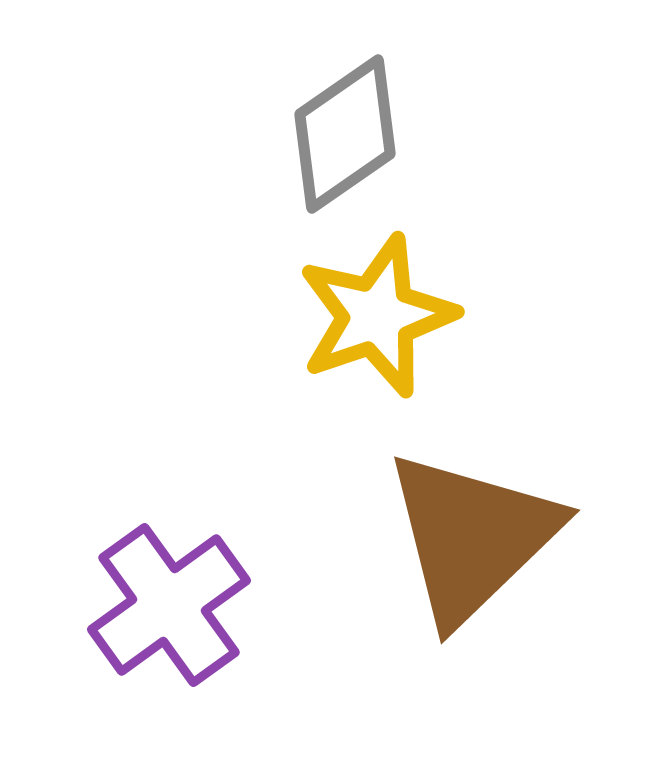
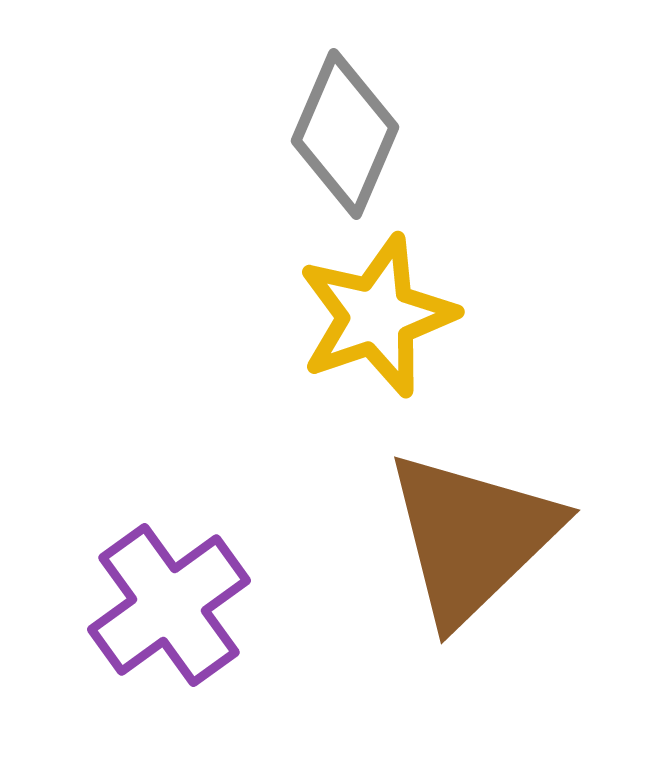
gray diamond: rotated 32 degrees counterclockwise
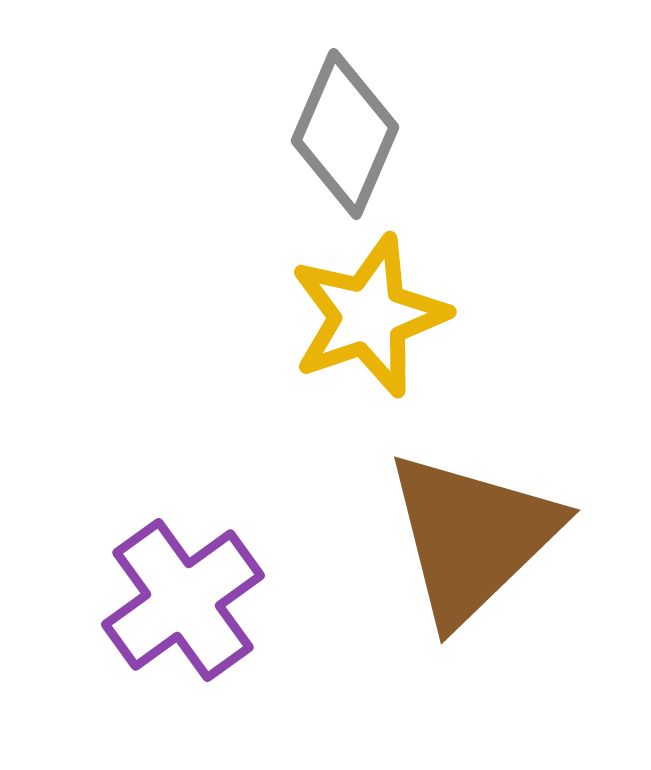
yellow star: moved 8 px left
purple cross: moved 14 px right, 5 px up
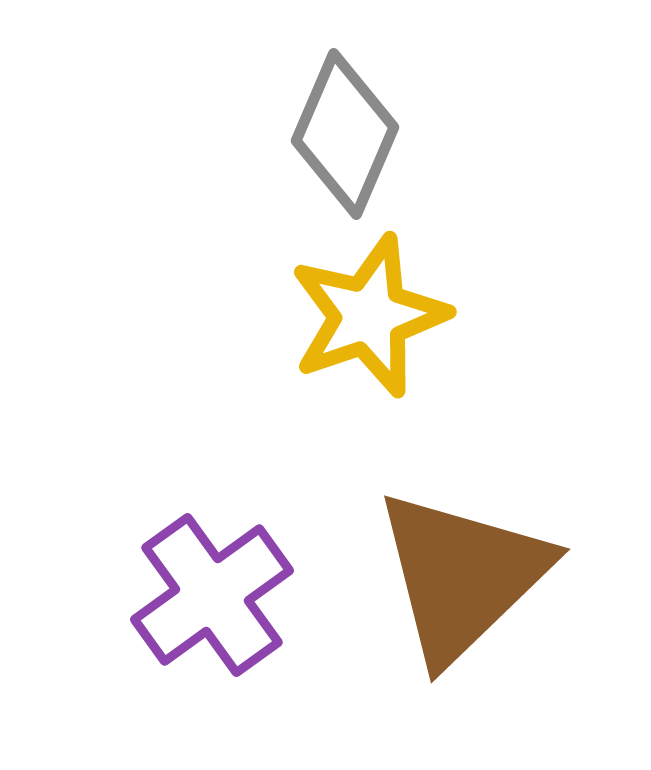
brown triangle: moved 10 px left, 39 px down
purple cross: moved 29 px right, 5 px up
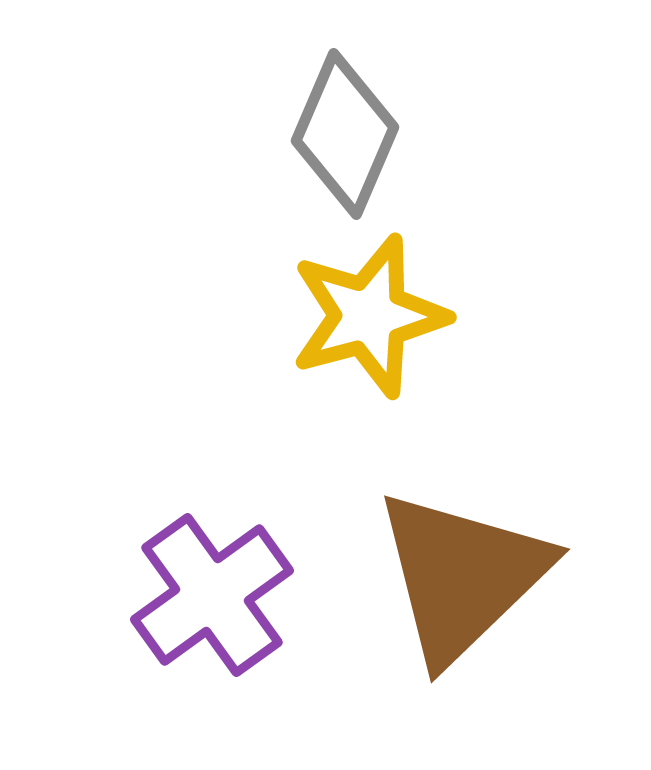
yellow star: rotated 4 degrees clockwise
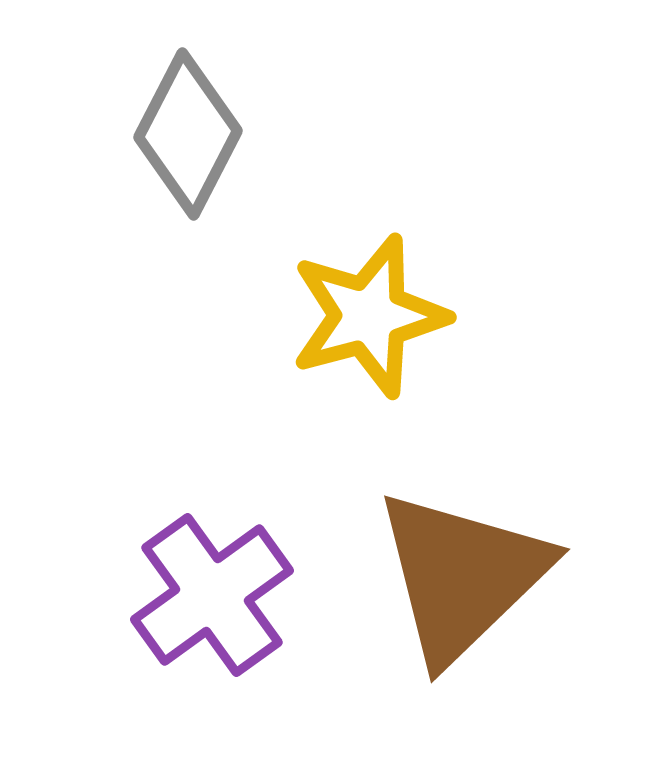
gray diamond: moved 157 px left; rotated 4 degrees clockwise
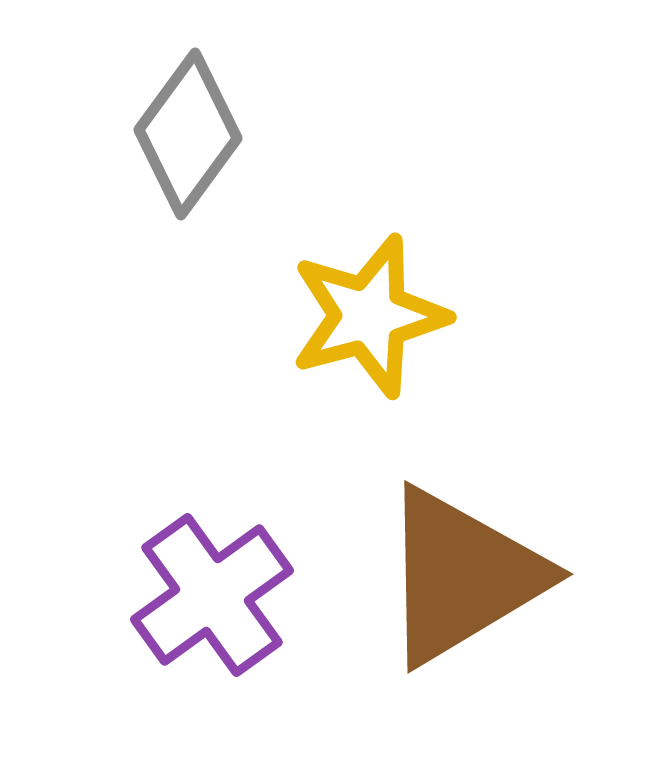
gray diamond: rotated 9 degrees clockwise
brown triangle: rotated 13 degrees clockwise
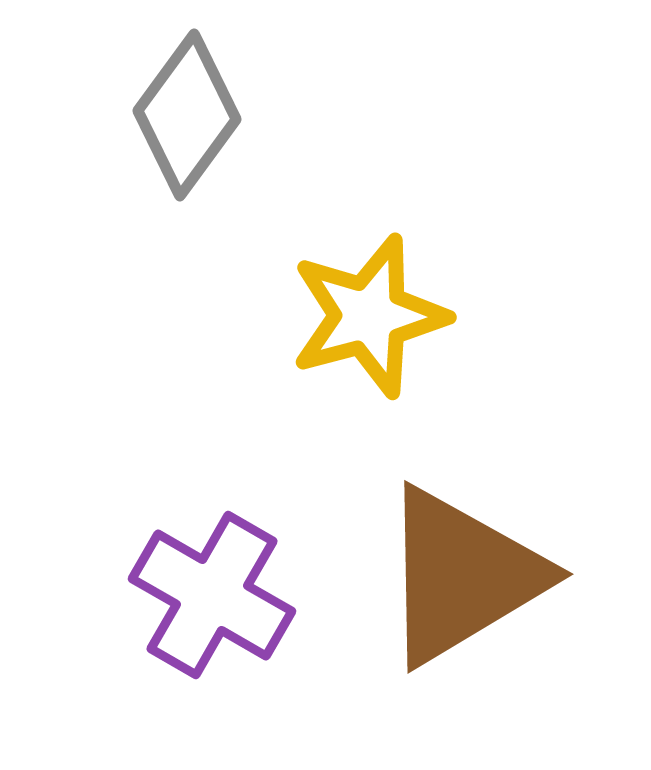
gray diamond: moved 1 px left, 19 px up
purple cross: rotated 24 degrees counterclockwise
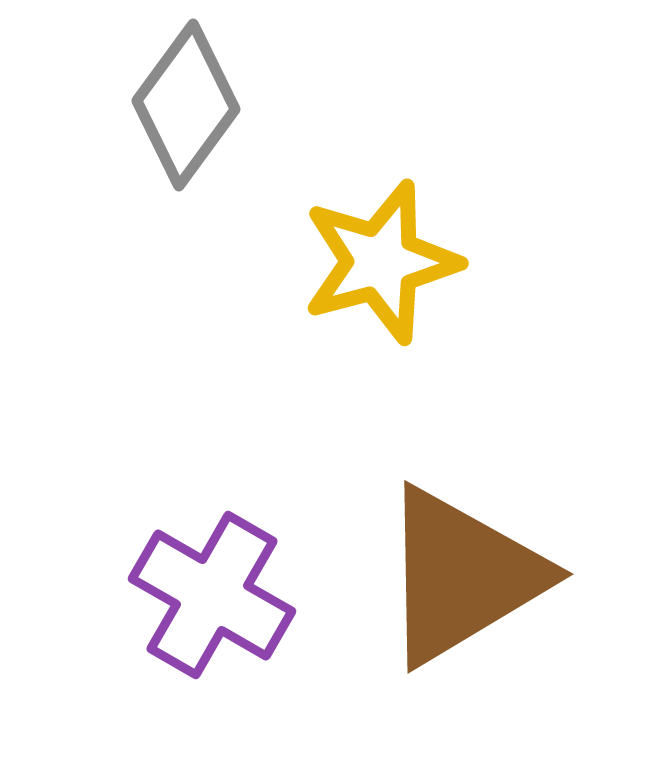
gray diamond: moved 1 px left, 10 px up
yellow star: moved 12 px right, 54 px up
